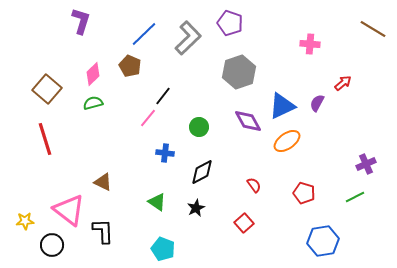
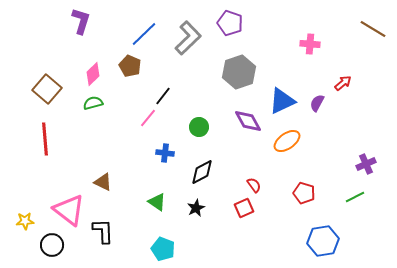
blue triangle: moved 5 px up
red line: rotated 12 degrees clockwise
red square: moved 15 px up; rotated 18 degrees clockwise
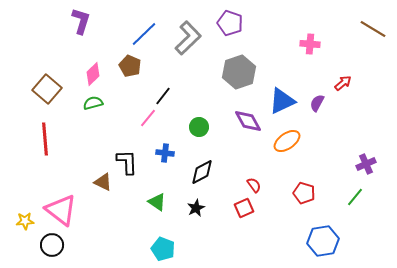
green line: rotated 24 degrees counterclockwise
pink triangle: moved 8 px left
black L-shape: moved 24 px right, 69 px up
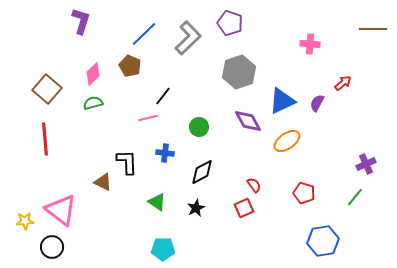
brown line: rotated 32 degrees counterclockwise
pink line: rotated 36 degrees clockwise
black circle: moved 2 px down
cyan pentagon: rotated 20 degrees counterclockwise
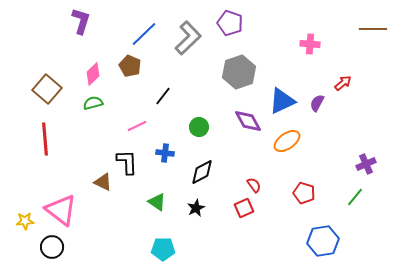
pink line: moved 11 px left, 8 px down; rotated 12 degrees counterclockwise
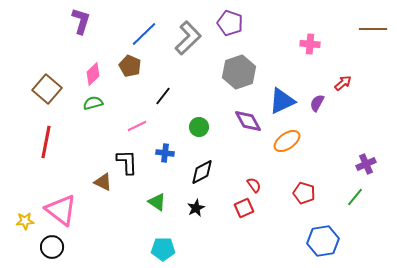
red line: moved 1 px right, 3 px down; rotated 16 degrees clockwise
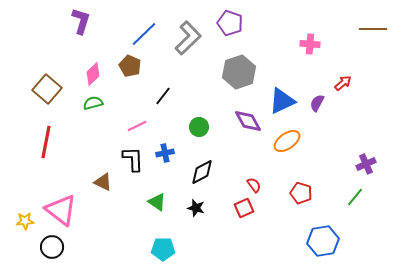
blue cross: rotated 18 degrees counterclockwise
black L-shape: moved 6 px right, 3 px up
red pentagon: moved 3 px left
black star: rotated 30 degrees counterclockwise
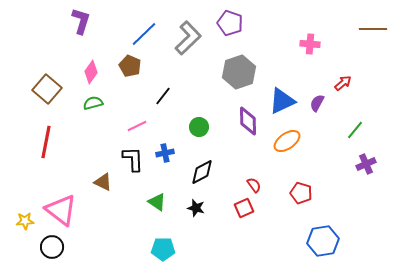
pink diamond: moved 2 px left, 2 px up; rotated 10 degrees counterclockwise
purple diamond: rotated 28 degrees clockwise
green line: moved 67 px up
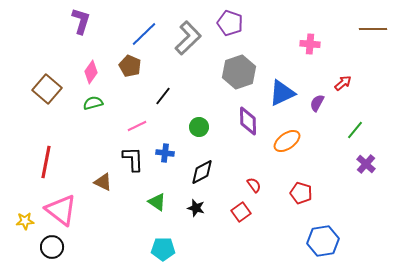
blue triangle: moved 8 px up
red line: moved 20 px down
blue cross: rotated 18 degrees clockwise
purple cross: rotated 24 degrees counterclockwise
red square: moved 3 px left, 4 px down; rotated 12 degrees counterclockwise
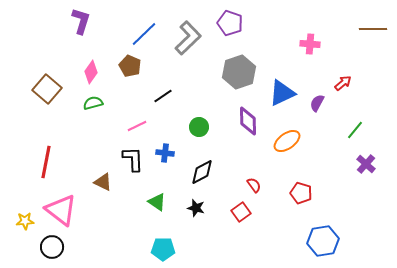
black line: rotated 18 degrees clockwise
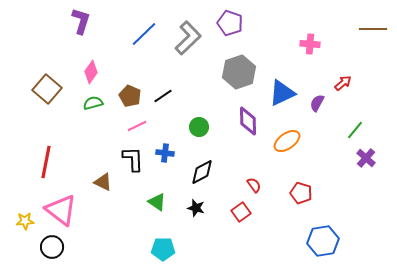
brown pentagon: moved 30 px down
purple cross: moved 6 px up
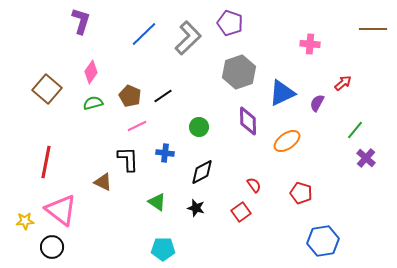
black L-shape: moved 5 px left
